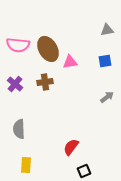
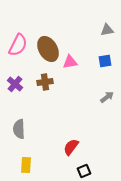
pink semicircle: rotated 70 degrees counterclockwise
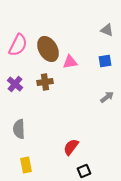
gray triangle: rotated 32 degrees clockwise
yellow rectangle: rotated 14 degrees counterclockwise
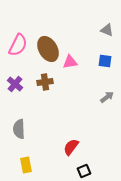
blue square: rotated 16 degrees clockwise
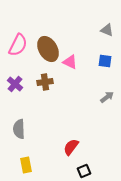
pink triangle: rotated 35 degrees clockwise
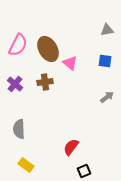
gray triangle: rotated 32 degrees counterclockwise
pink triangle: moved 1 px down; rotated 14 degrees clockwise
yellow rectangle: rotated 42 degrees counterclockwise
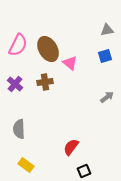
blue square: moved 5 px up; rotated 24 degrees counterclockwise
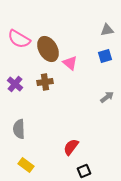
pink semicircle: moved 1 px right, 6 px up; rotated 95 degrees clockwise
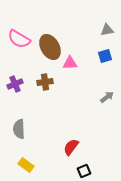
brown ellipse: moved 2 px right, 2 px up
pink triangle: rotated 42 degrees counterclockwise
purple cross: rotated 28 degrees clockwise
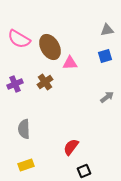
brown cross: rotated 28 degrees counterclockwise
gray semicircle: moved 5 px right
yellow rectangle: rotated 56 degrees counterclockwise
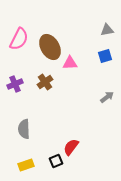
pink semicircle: rotated 95 degrees counterclockwise
black square: moved 28 px left, 10 px up
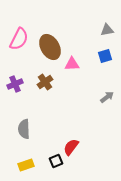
pink triangle: moved 2 px right, 1 px down
